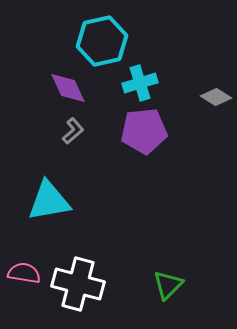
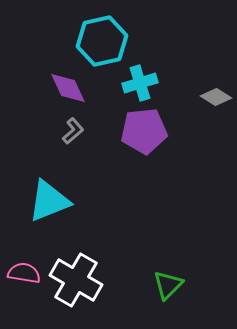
cyan triangle: rotated 12 degrees counterclockwise
white cross: moved 2 px left, 4 px up; rotated 15 degrees clockwise
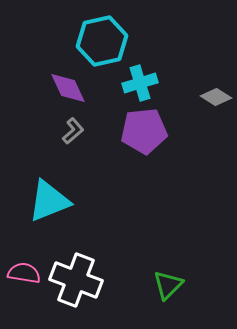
white cross: rotated 9 degrees counterclockwise
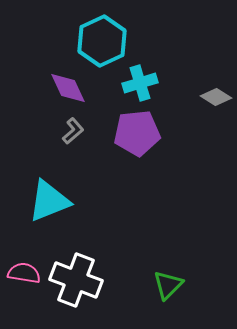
cyan hexagon: rotated 12 degrees counterclockwise
purple pentagon: moved 7 px left, 2 px down
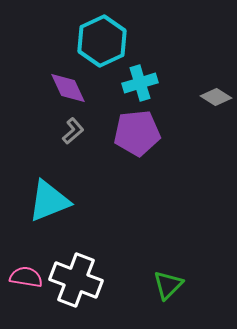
pink semicircle: moved 2 px right, 4 px down
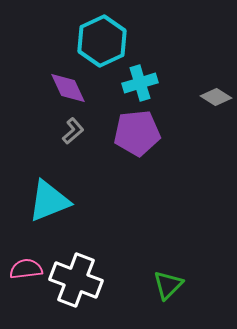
pink semicircle: moved 8 px up; rotated 16 degrees counterclockwise
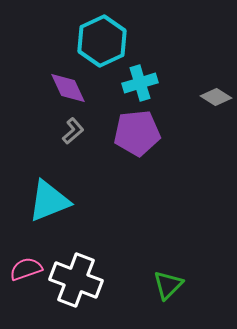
pink semicircle: rotated 12 degrees counterclockwise
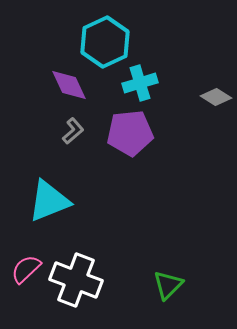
cyan hexagon: moved 3 px right, 1 px down
purple diamond: moved 1 px right, 3 px up
purple pentagon: moved 7 px left
pink semicircle: rotated 24 degrees counterclockwise
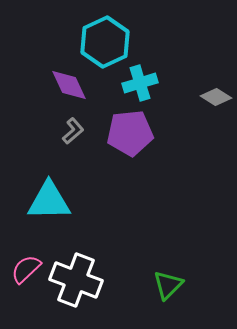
cyan triangle: rotated 21 degrees clockwise
